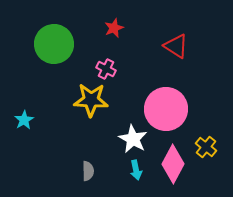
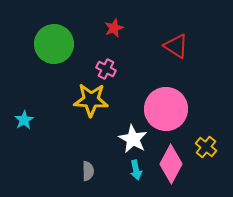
pink diamond: moved 2 px left
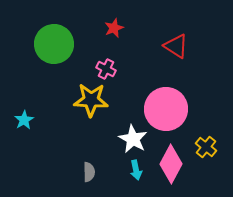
gray semicircle: moved 1 px right, 1 px down
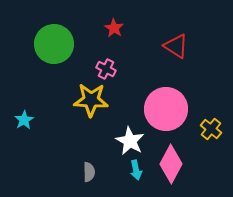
red star: rotated 18 degrees counterclockwise
white star: moved 3 px left, 2 px down
yellow cross: moved 5 px right, 18 px up
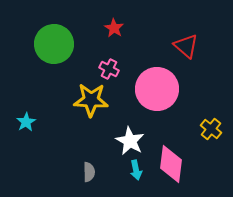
red triangle: moved 10 px right; rotated 8 degrees clockwise
pink cross: moved 3 px right
pink circle: moved 9 px left, 20 px up
cyan star: moved 2 px right, 2 px down
pink diamond: rotated 21 degrees counterclockwise
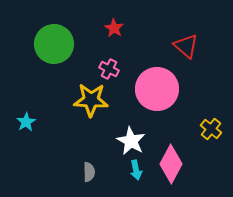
white star: moved 1 px right
pink diamond: rotated 21 degrees clockwise
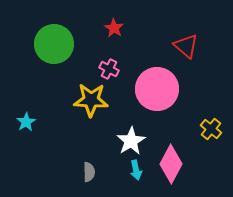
white star: rotated 12 degrees clockwise
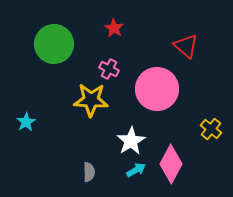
cyan arrow: rotated 108 degrees counterclockwise
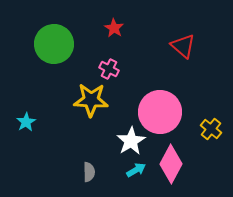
red triangle: moved 3 px left
pink circle: moved 3 px right, 23 px down
